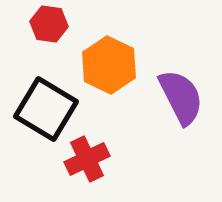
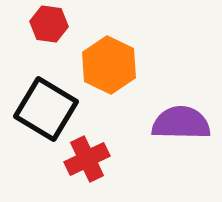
purple semicircle: moved 26 px down; rotated 62 degrees counterclockwise
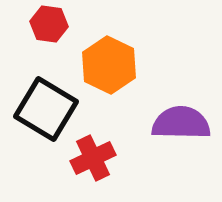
red cross: moved 6 px right, 1 px up
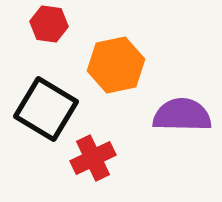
orange hexagon: moved 7 px right; rotated 22 degrees clockwise
purple semicircle: moved 1 px right, 8 px up
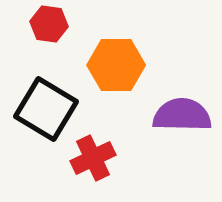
orange hexagon: rotated 12 degrees clockwise
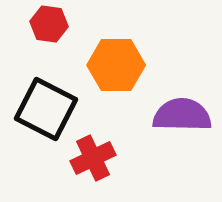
black square: rotated 4 degrees counterclockwise
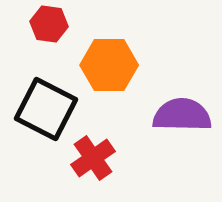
orange hexagon: moved 7 px left
red cross: rotated 9 degrees counterclockwise
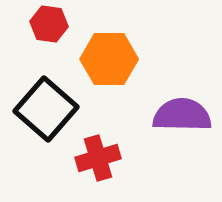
orange hexagon: moved 6 px up
black square: rotated 14 degrees clockwise
red cross: moved 5 px right; rotated 18 degrees clockwise
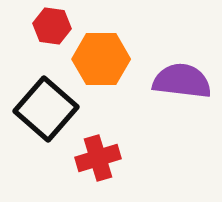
red hexagon: moved 3 px right, 2 px down
orange hexagon: moved 8 px left
purple semicircle: moved 34 px up; rotated 6 degrees clockwise
